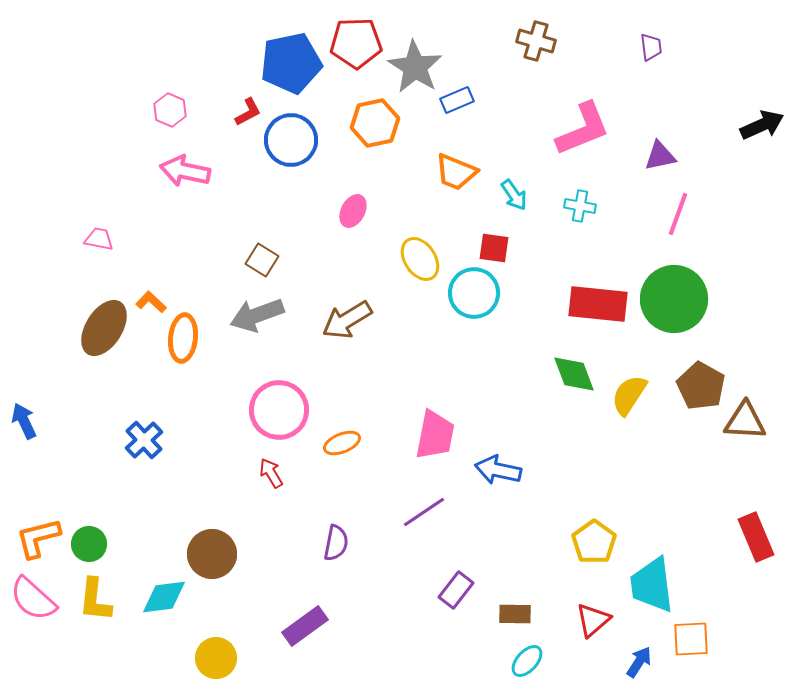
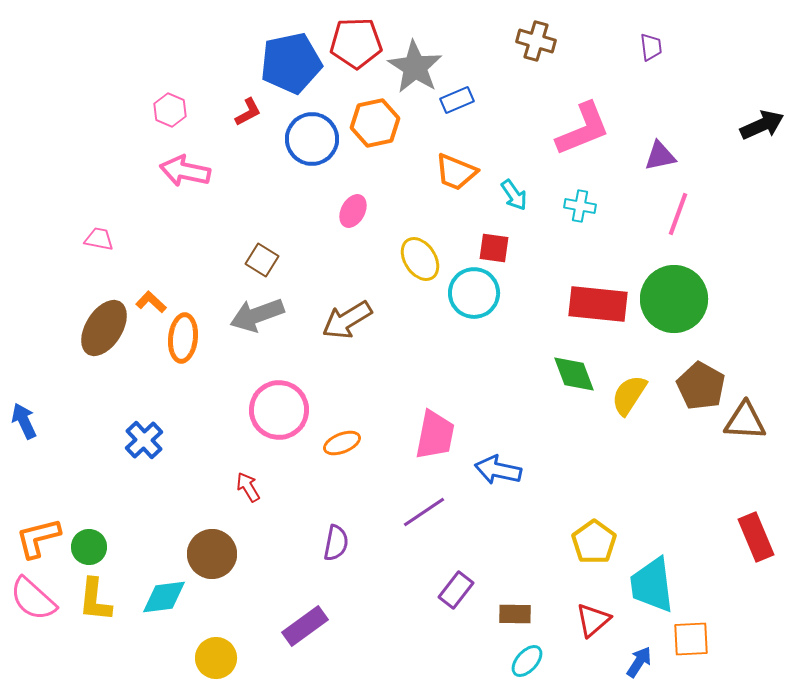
blue circle at (291, 140): moved 21 px right, 1 px up
red arrow at (271, 473): moved 23 px left, 14 px down
green circle at (89, 544): moved 3 px down
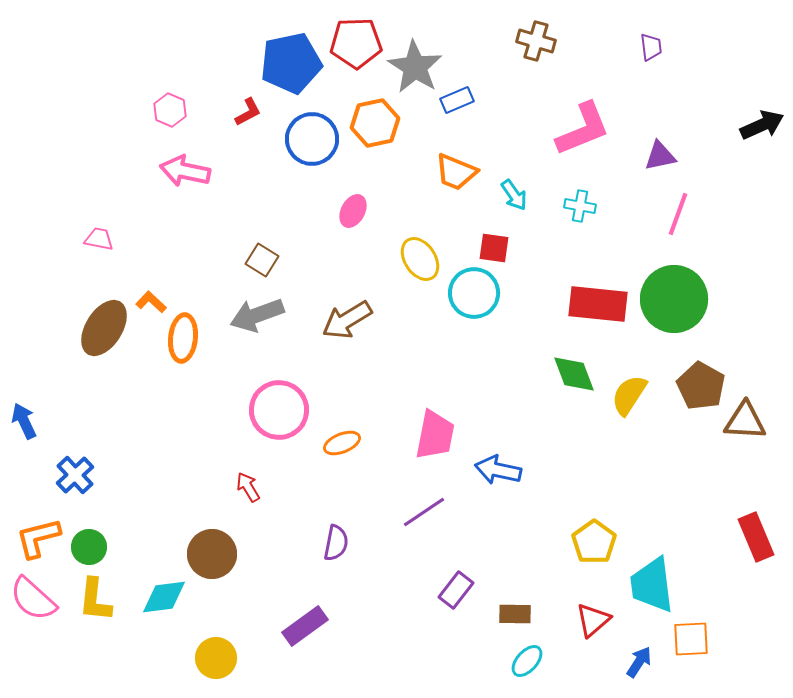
blue cross at (144, 440): moved 69 px left, 35 px down
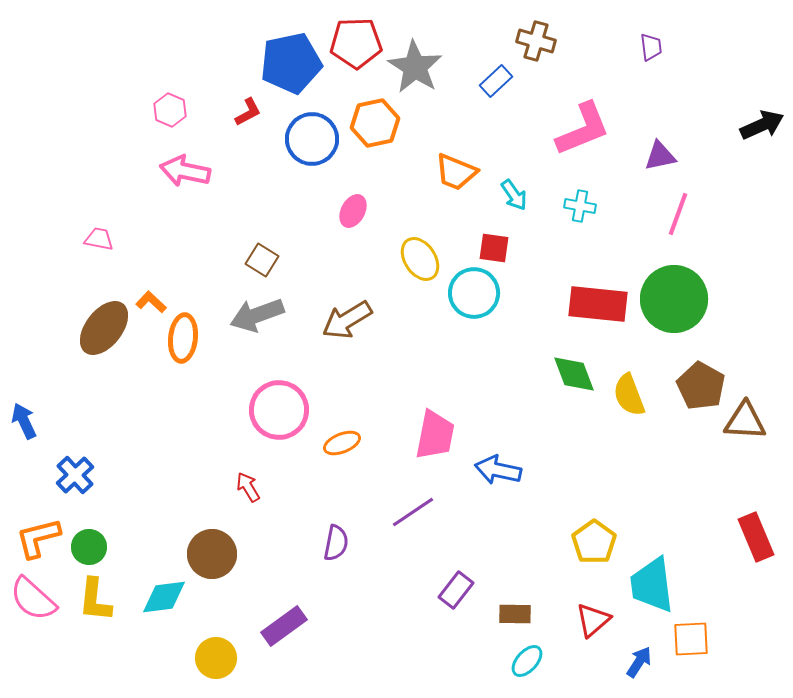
blue rectangle at (457, 100): moved 39 px right, 19 px up; rotated 20 degrees counterclockwise
brown ellipse at (104, 328): rotated 6 degrees clockwise
yellow semicircle at (629, 395): rotated 54 degrees counterclockwise
purple line at (424, 512): moved 11 px left
purple rectangle at (305, 626): moved 21 px left
